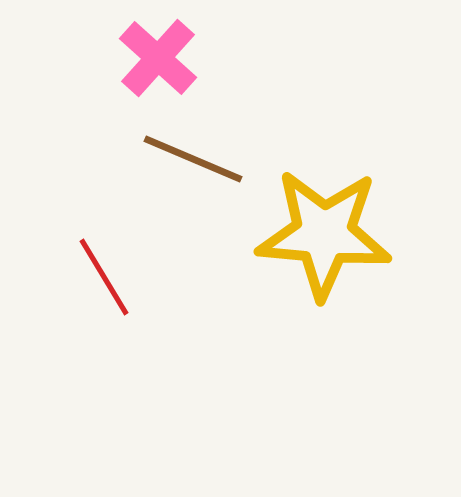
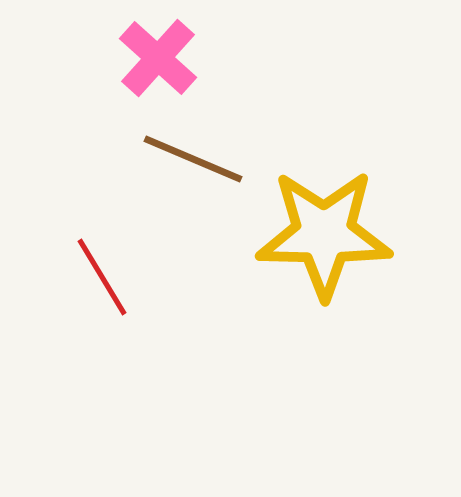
yellow star: rotated 4 degrees counterclockwise
red line: moved 2 px left
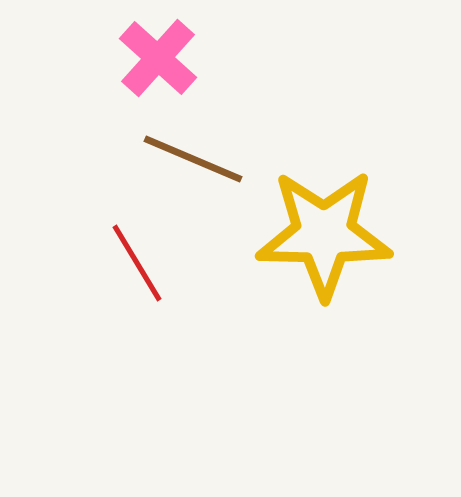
red line: moved 35 px right, 14 px up
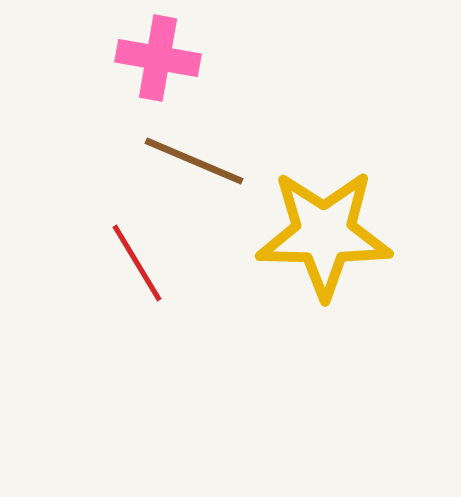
pink cross: rotated 32 degrees counterclockwise
brown line: moved 1 px right, 2 px down
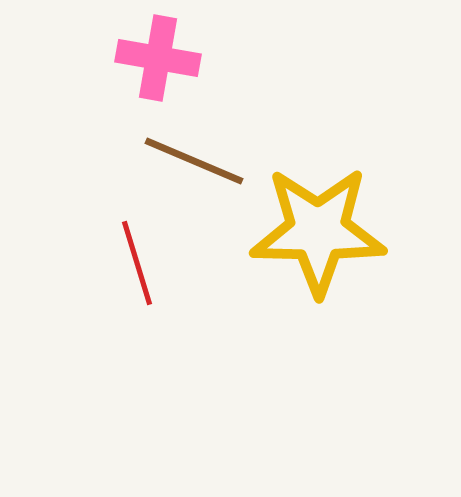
yellow star: moved 6 px left, 3 px up
red line: rotated 14 degrees clockwise
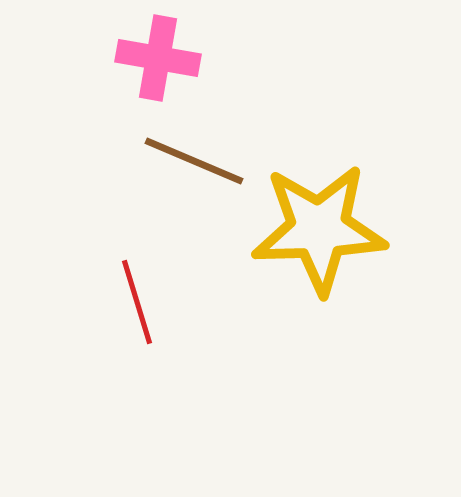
yellow star: moved 1 px right, 2 px up; rotated 3 degrees counterclockwise
red line: moved 39 px down
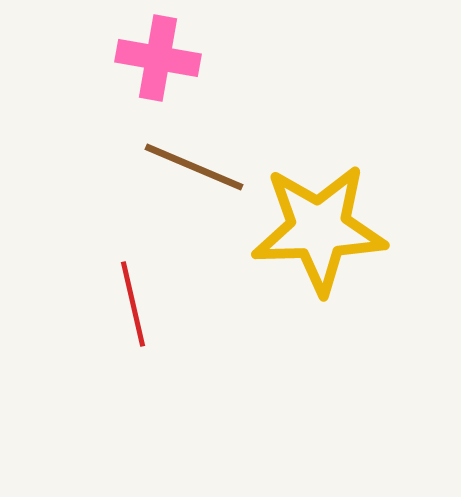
brown line: moved 6 px down
red line: moved 4 px left, 2 px down; rotated 4 degrees clockwise
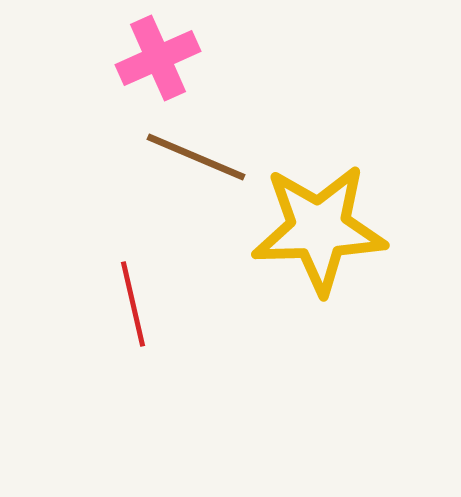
pink cross: rotated 34 degrees counterclockwise
brown line: moved 2 px right, 10 px up
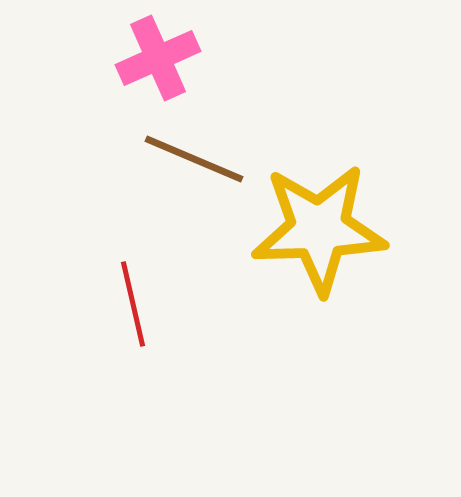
brown line: moved 2 px left, 2 px down
